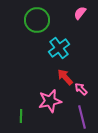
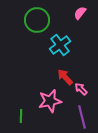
cyan cross: moved 1 px right, 3 px up
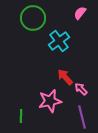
green circle: moved 4 px left, 2 px up
cyan cross: moved 1 px left, 4 px up
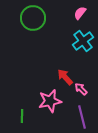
cyan cross: moved 24 px right
green line: moved 1 px right
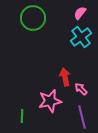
cyan cross: moved 2 px left, 4 px up
red arrow: rotated 30 degrees clockwise
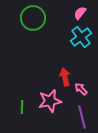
green line: moved 9 px up
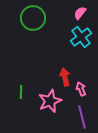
pink arrow: rotated 24 degrees clockwise
pink star: rotated 10 degrees counterclockwise
green line: moved 1 px left, 15 px up
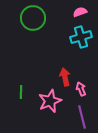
pink semicircle: moved 1 px up; rotated 32 degrees clockwise
cyan cross: rotated 20 degrees clockwise
